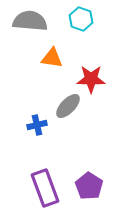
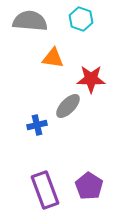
orange triangle: moved 1 px right
purple rectangle: moved 2 px down
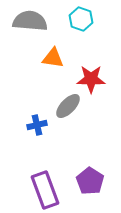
purple pentagon: moved 1 px right, 5 px up
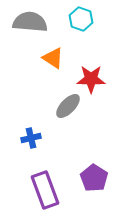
gray semicircle: moved 1 px down
orange triangle: rotated 25 degrees clockwise
blue cross: moved 6 px left, 13 px down
purple pentagon: moved 4 px right, 3 px up
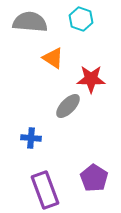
blue cross: rotated 18 degrees clockwise
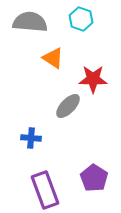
red star: moved 2 px right
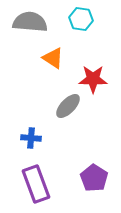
cyan hexagon: rotated 10 degrees counterclockwise
purple rectangle: moved 9 px left, 6 px up
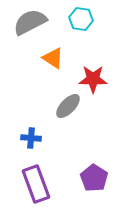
gray semicircle: rotated 32 degrees counterclockwise
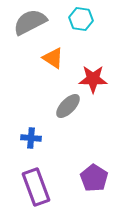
purple rectangle: moved 3 px down
